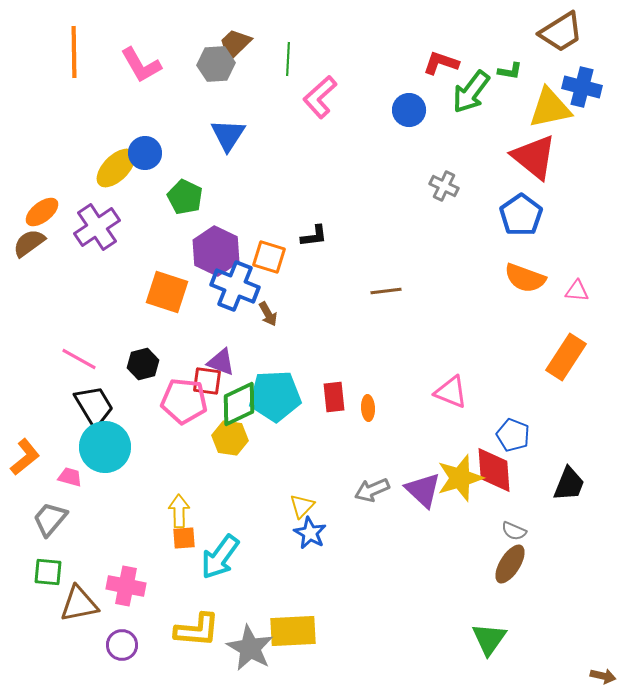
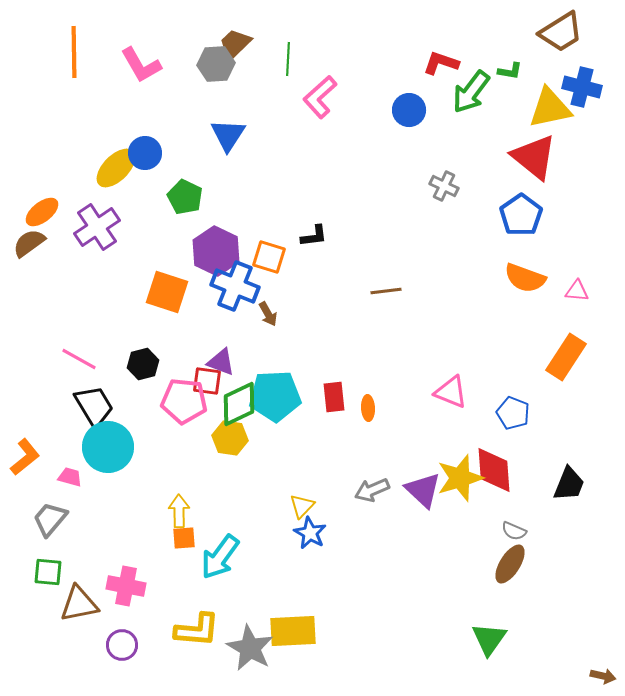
blue pentagon at (513, 435): moved 22 px up
cyan circle at (105, 447): moved 3 px right
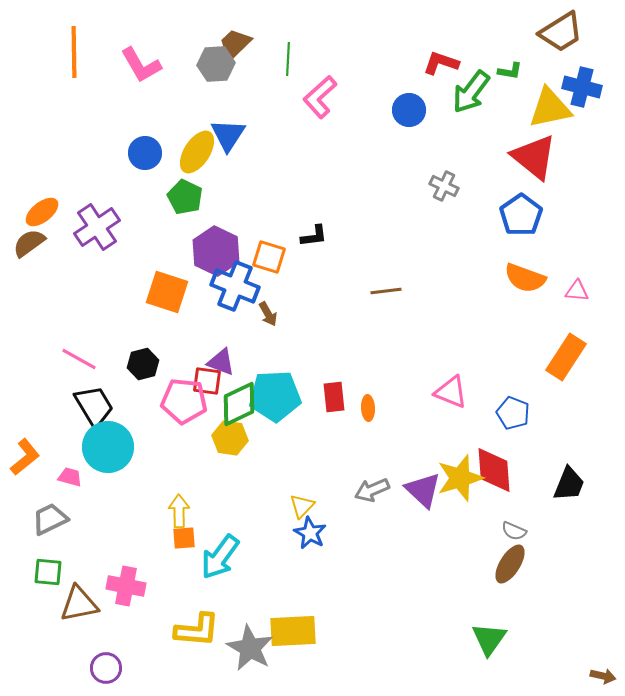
yellow ellipse at (116, 168): moved 81 px right, 16 px up; rotated 12 degrees counterclockwise
gray trapezoid at (50, 519): rotated 24 degrees clockwise
purple circle at (122, 645): moved 16 px left, 23 px down
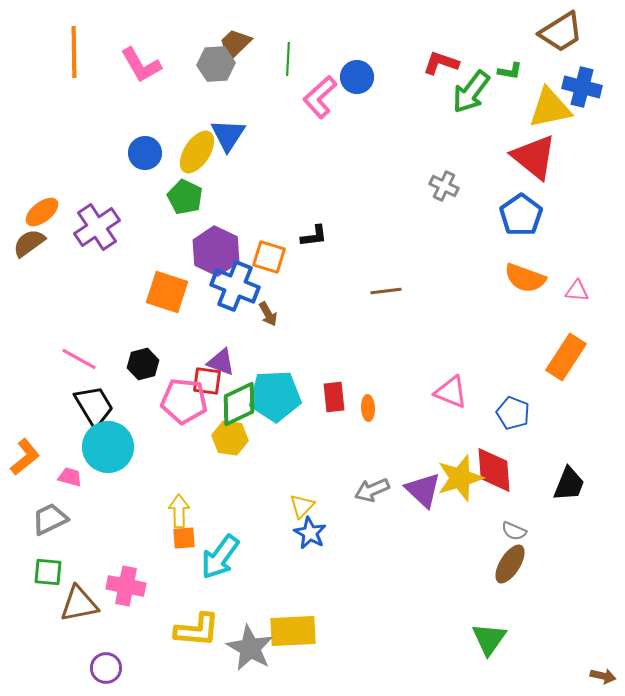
blue circle at (409, 110): moved 52 px left, 33 px up
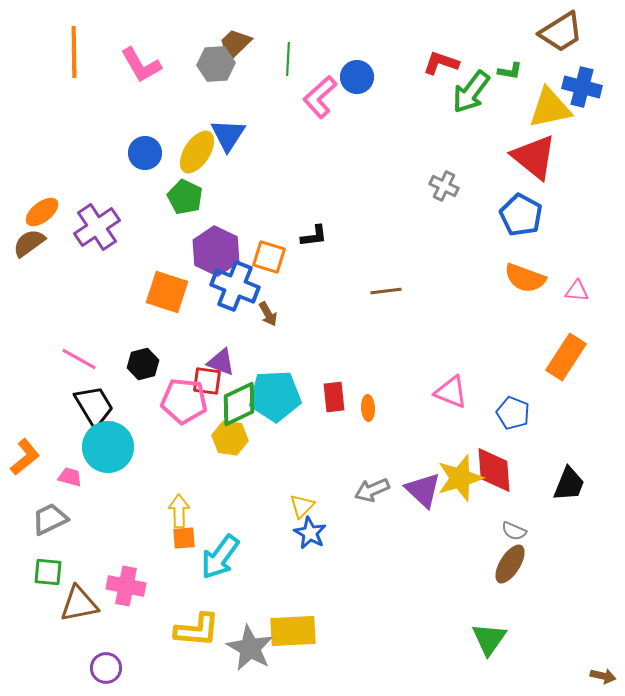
blue pentagon at (521, 215): rotated 9 degrees counterclockwise
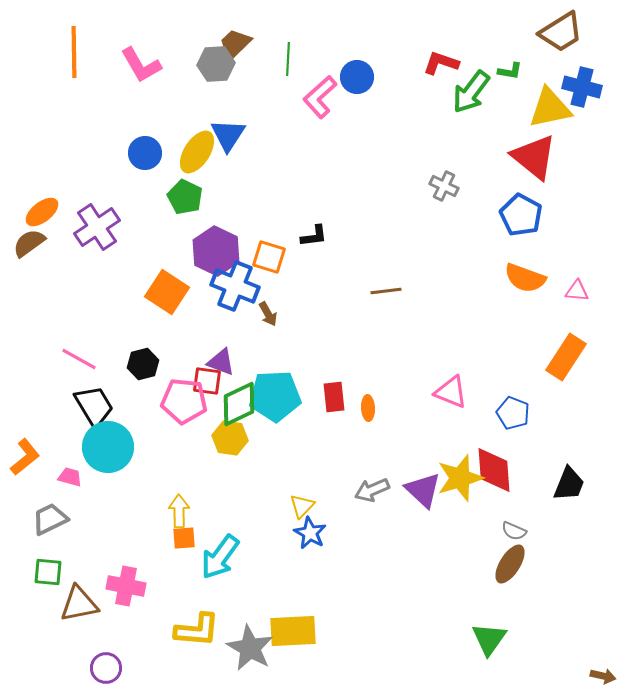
orange square at (167, 292): rotated 15 degrees clockwise
